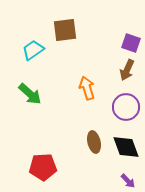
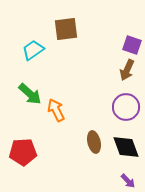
brown square: moved 1 px right, 1 px up
purple square: moved 1 px right, 2 px down
orange arrow: moved 31 px left, 22 px down; rotated 10 degrees counterclockwise
red pentagon: moved 20 px left, 15 px up
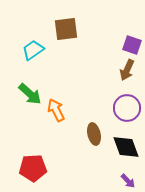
purple circle: moved 1 px right, 1 px down
brown ellipse: moved 8 px up
red pentagon: moved 10 px right, 16 px down
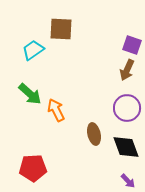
brown square: moved 5 px left; rotated 10 degrees clockwise
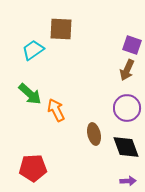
purple arrow: rotated 49 degrees counterclockwise
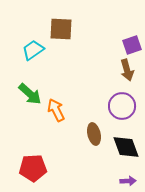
purple square: rotated 36 degrees counterclockwise
brown arrow: rotated 40 degrees counterclockwise
purple circle: moved 5 px left, 2 px up
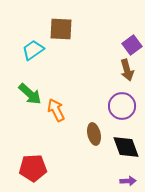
purple square: rotated 18 degrees counterclockwise
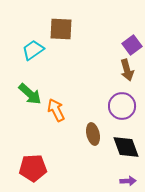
brown ellipse: moved 1 px left
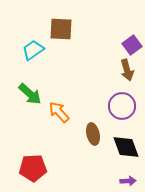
orange arrow: moved 3 px right, 2 px down; rotated 15 degrees counterclockwise
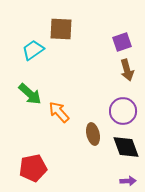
purple square: moved 10 px left, 3 px up; rotated 18 degrees clockwise
purple circle: moved 1 px right, 5 px down
red pentagon: rotated 8 degrees counterclockwise
